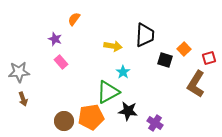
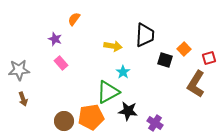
pink rectangle: moved 1 px down
gray star: moved 2 px up
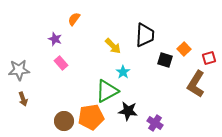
yellow arrow: rotated 36 degrees clockwise
green triangle: moved 1 px left, 1 px up
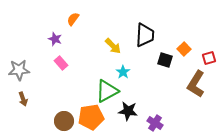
orange semicircle: moved 1 px left
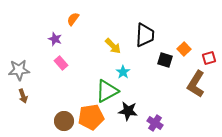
brown arrow: moved 3 px up
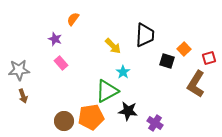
black square: moved 2 px right, 1 px down
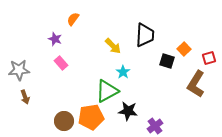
brown arrow: moved 2 px right, 1 px down
purple cross: moved 3 px down; rotated 21 degrees clockwise
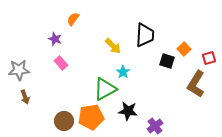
green triangle: moved 2 px left, 2 px up
